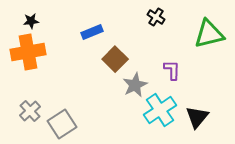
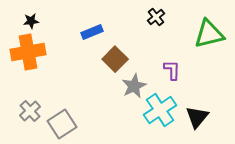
black cross: rotated 18 degrees clockwise
gray star: moved 1 px left, 1 px down
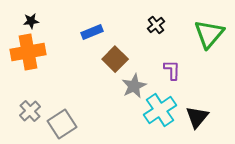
black cross: moved 8 px down
green triangle: rotated 36 degrees counterclockwise
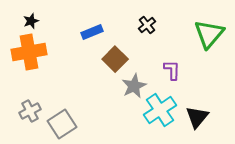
black star: rotated 14 degrees counterclockwise
black cross: moved 9 px left
orange cross: moved 1 px right
gray cross: rotated 15 degrees clockwise
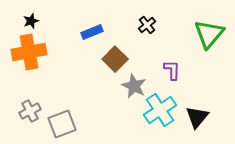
gray star: rotated 20 degrees counterclockwise
gray square: rotated 12 degrees clockwise
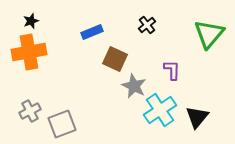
brown square: rotated 20 degrees counterclockwise
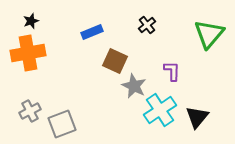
orange cross: moved 1 px left, 1 px down
brown square: moved 2 px down
purple L-shape: moved 1 px down
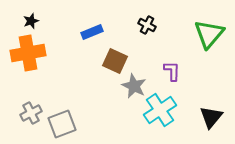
black cross: rotated 24 degrees counterclockwise
gray cross: moved 1 px right, 2 px down
black triangle: moved 14 px right
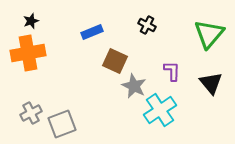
black triangle: moved 34 px up; rotated 20 degrees counterclockwise
